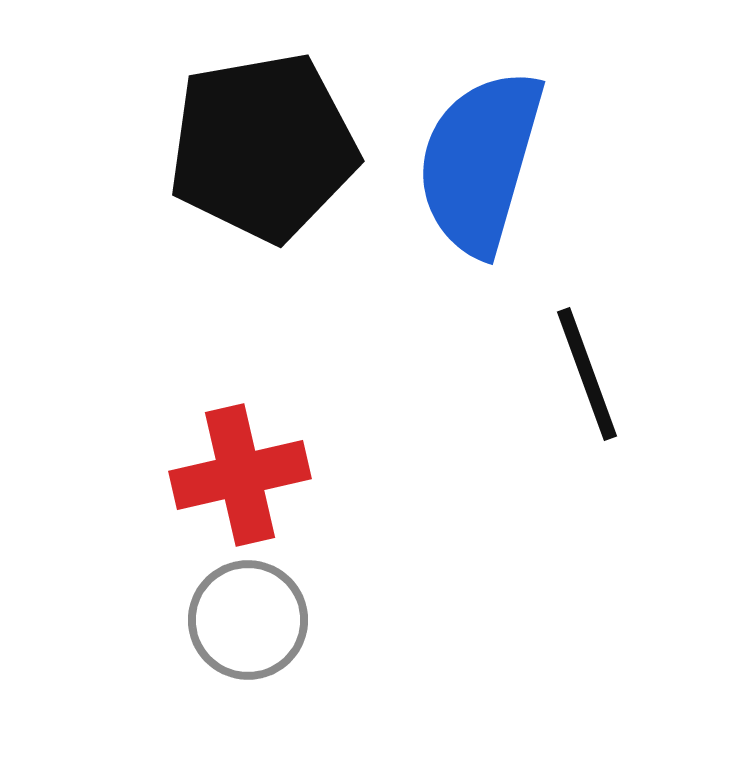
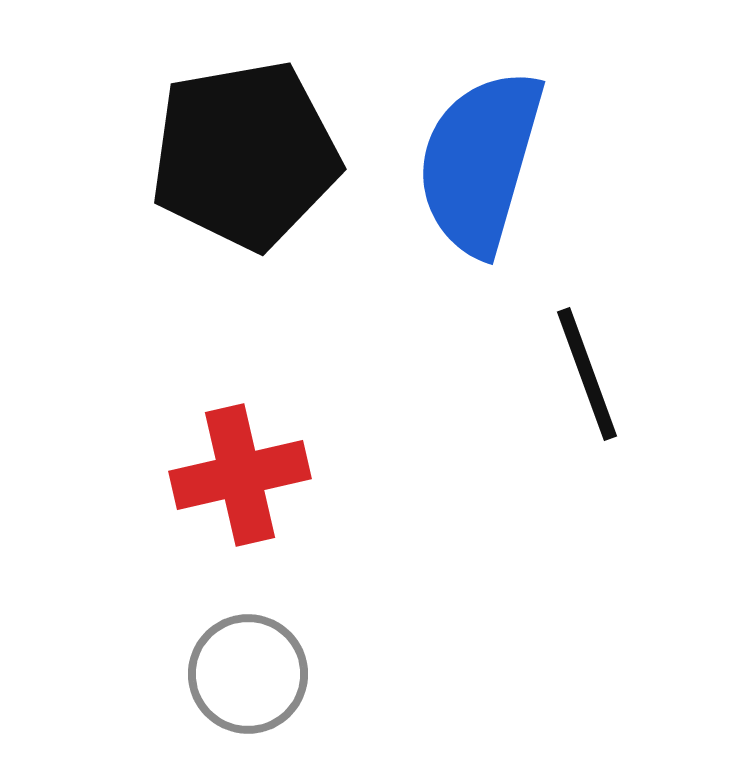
black pentagon: moved 18 px left, 8 px down
gray circle: moved 54 px down
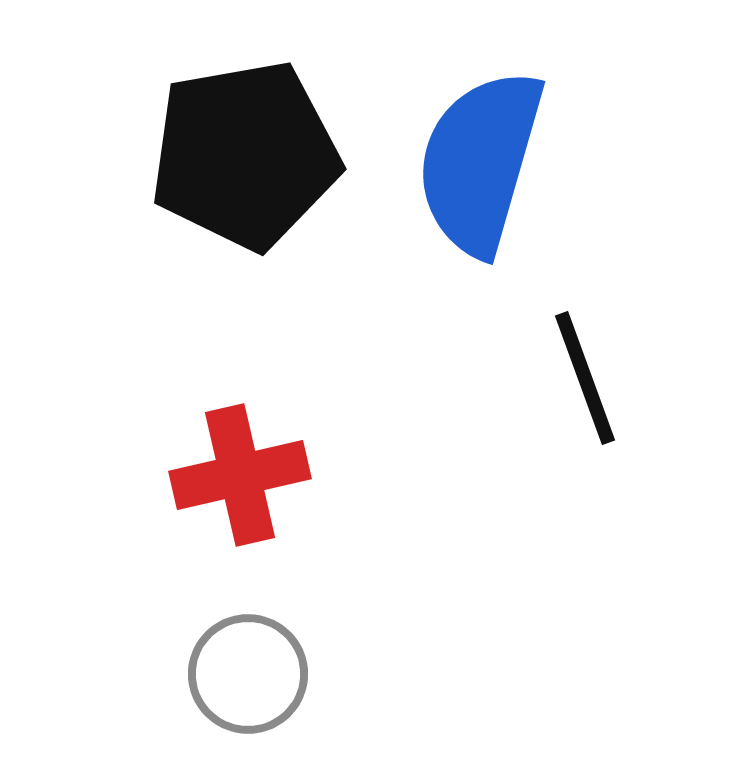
black line: moved 2 px left, 4 px down
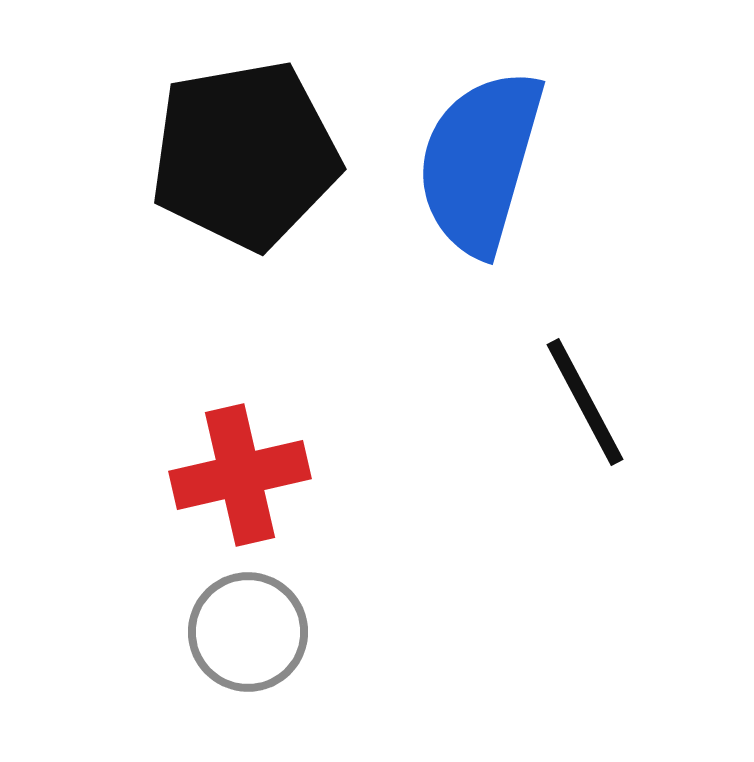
black line: moved 24 px down; rotated 8 degrees counterclockwise
gray circle: moved 42 px up
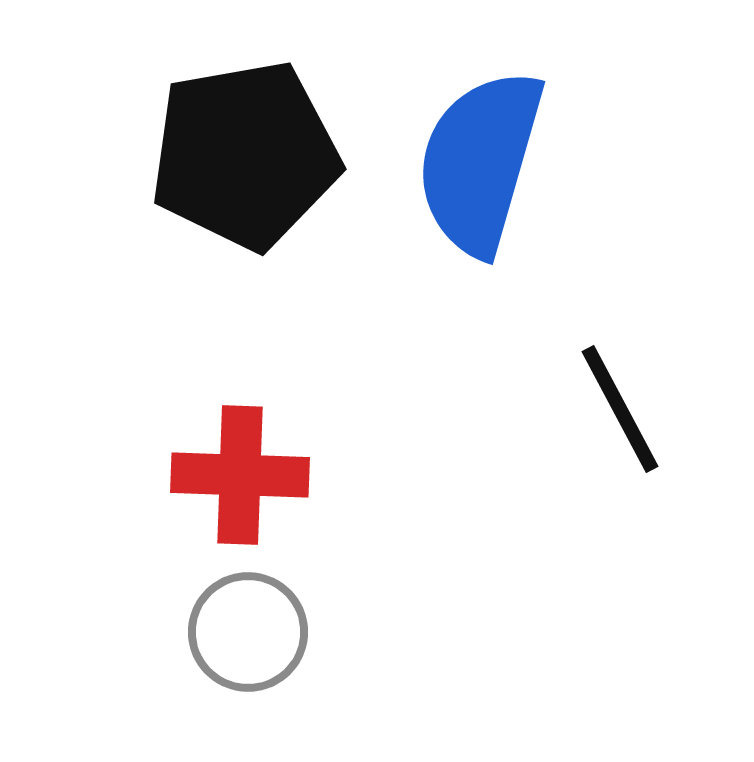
black line: moved 35 px right, 7 px down
red cross: rotated 15 degrees clockwise
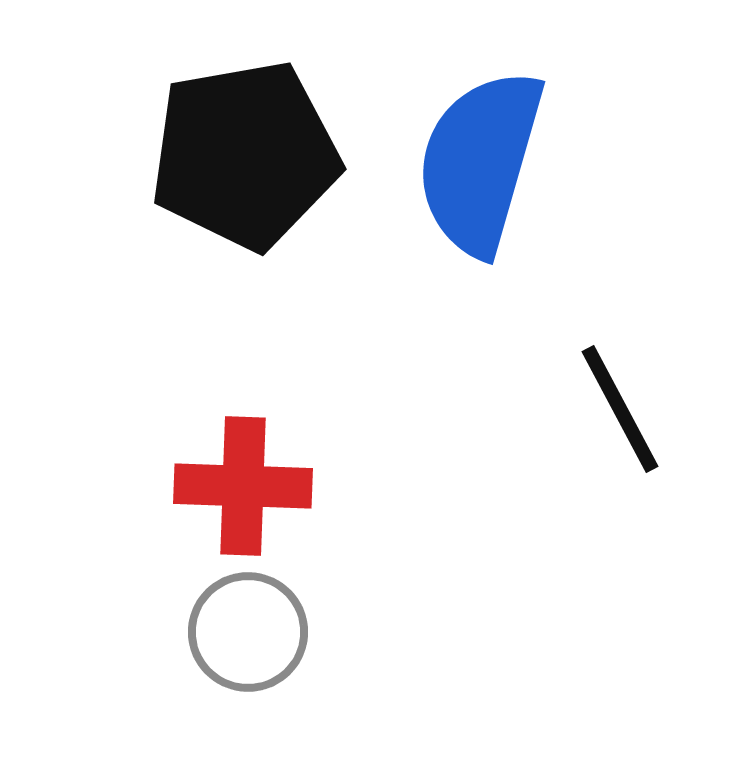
red cross: moved 3 px right, 11 px down
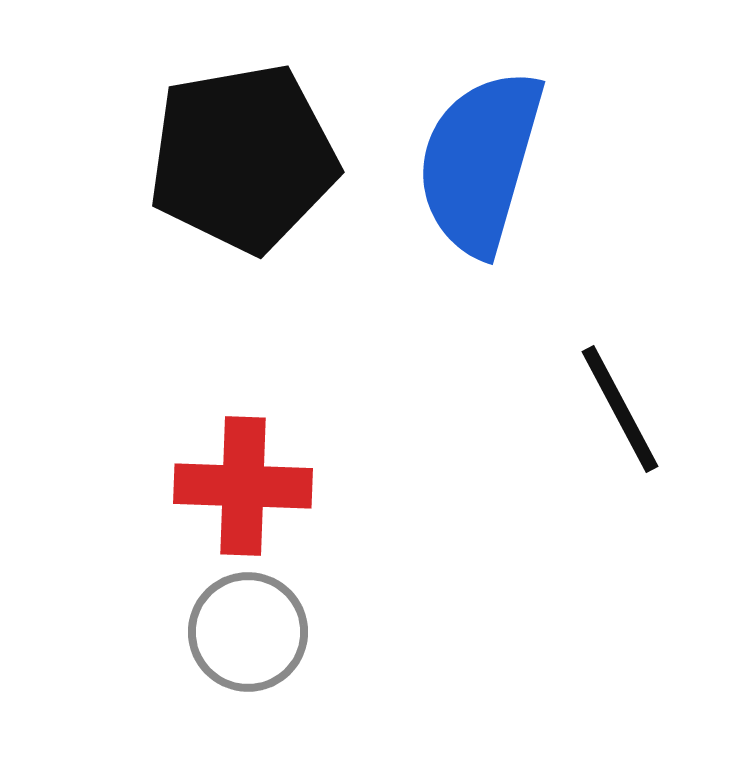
black pentagon: moved 2 px left, 3 px down
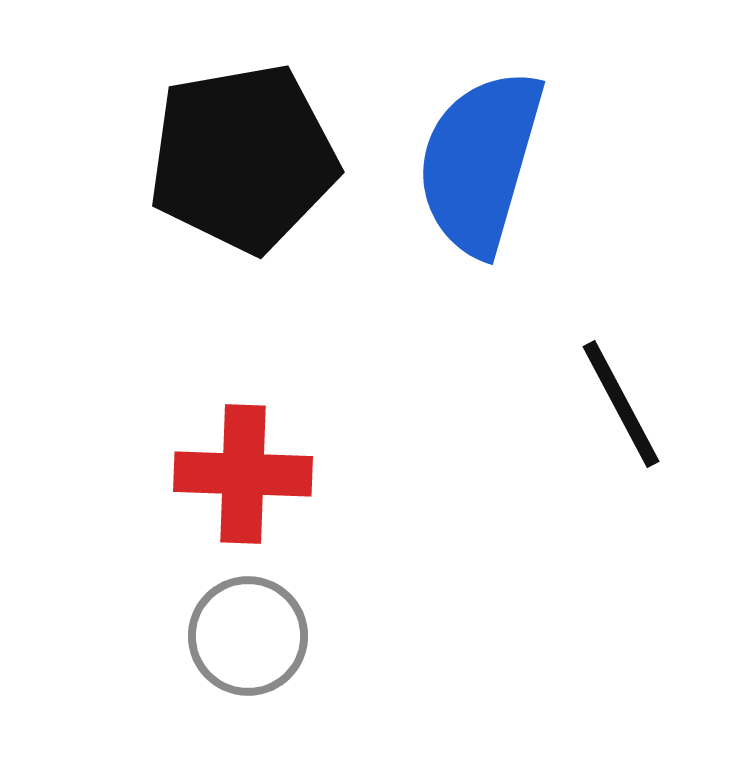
black line: moved 1 px right, 5 px up
red cross: moved 12 px up
gray circle: moved 4 px down
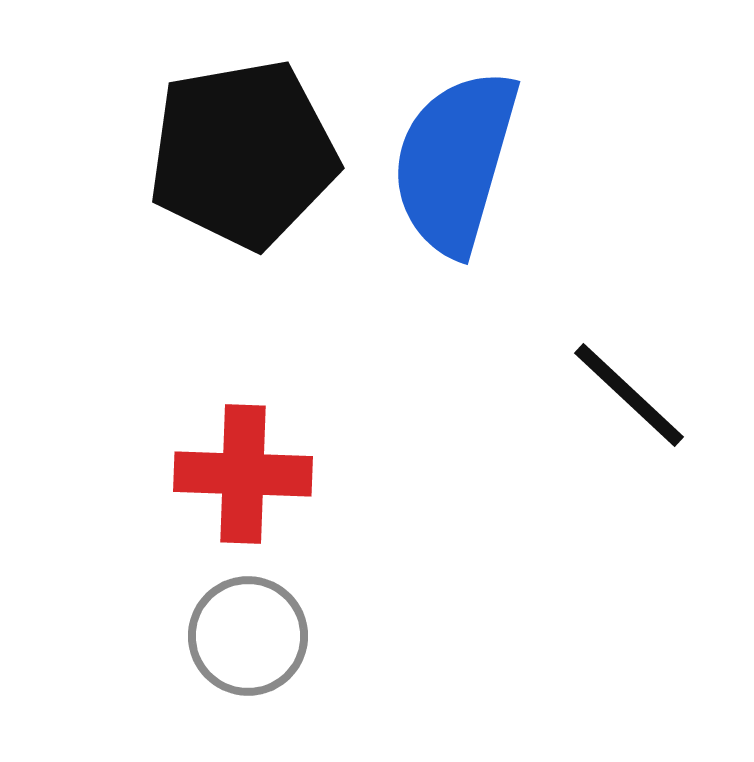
black pentagon: moved 4 px up
blue semicircle: moved 25 px left
black line: moved 8 px right, 9 px up; rotated 19 degrees counterclockwise
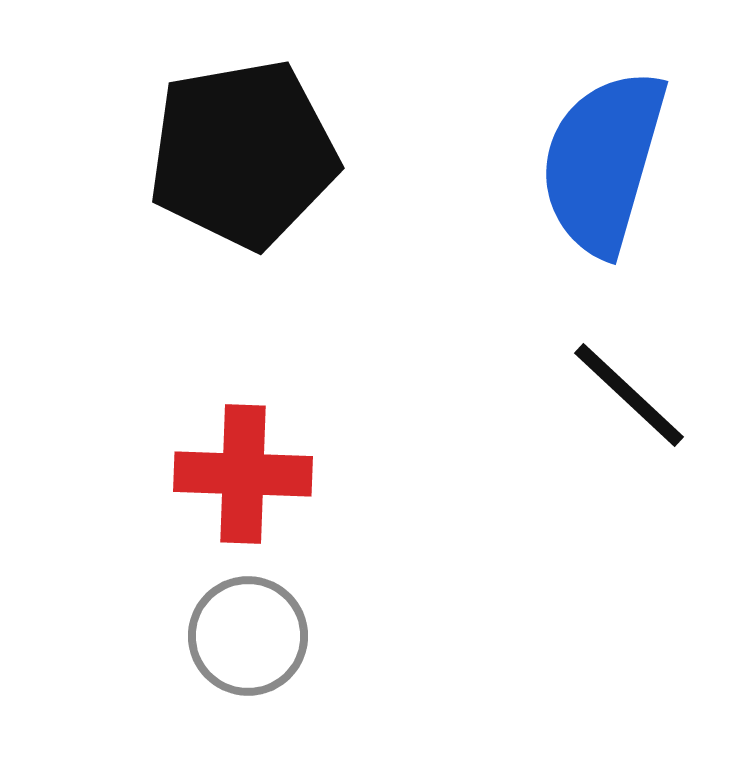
blue semicircle: moved 148 px right
